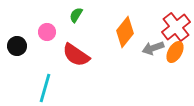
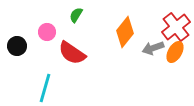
red semicircle: moved 4 px left, 2 px up
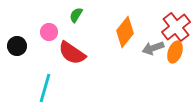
pink circle: moved 2 px right
orange ellipse: rotated 10 degrees counterclockwise
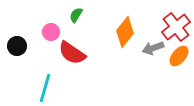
pink circle: moved 2 px right
orange ellipse: moved 4 px right, 4 px down; rotated 20 degrees clockwise
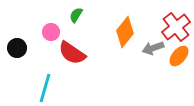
black circle: moved 2 px down
